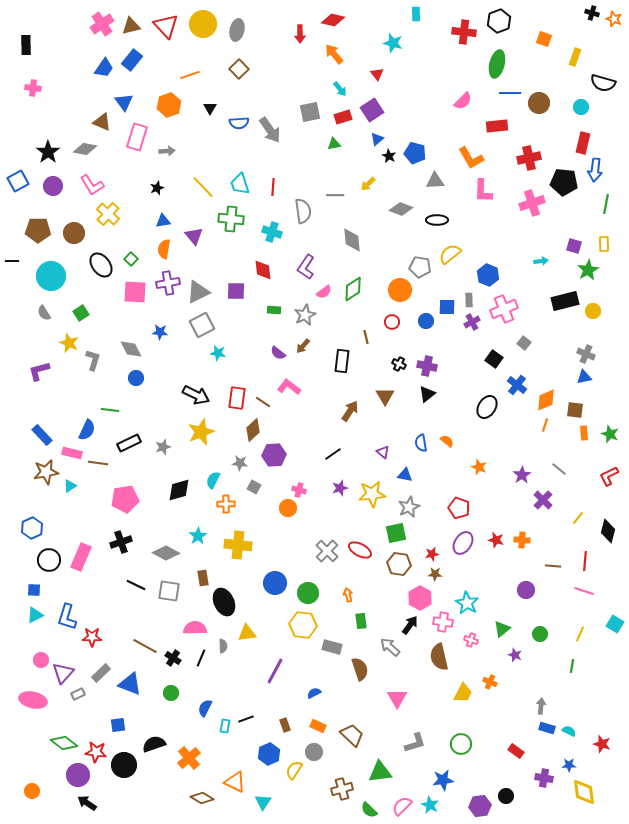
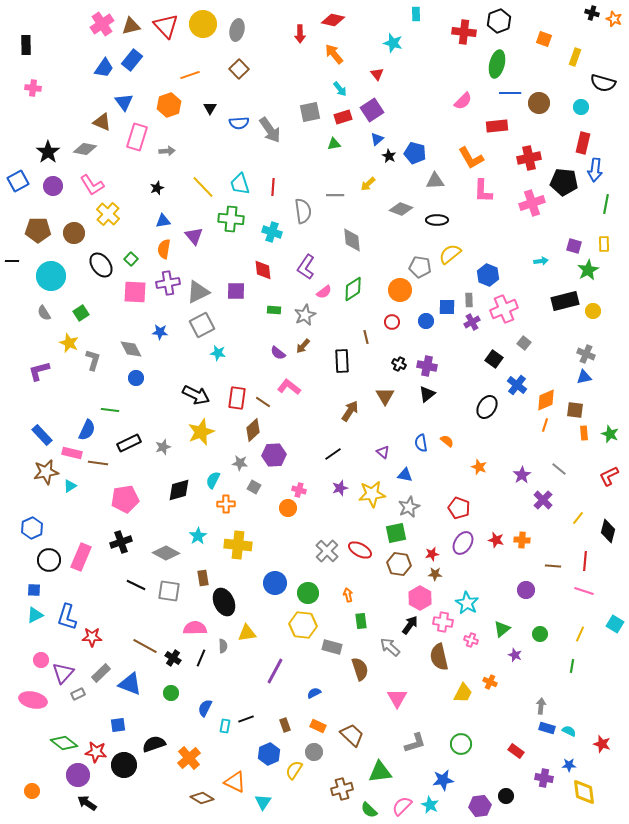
black rectangle at (342, 361): rotated 10 degrees counterclockwise
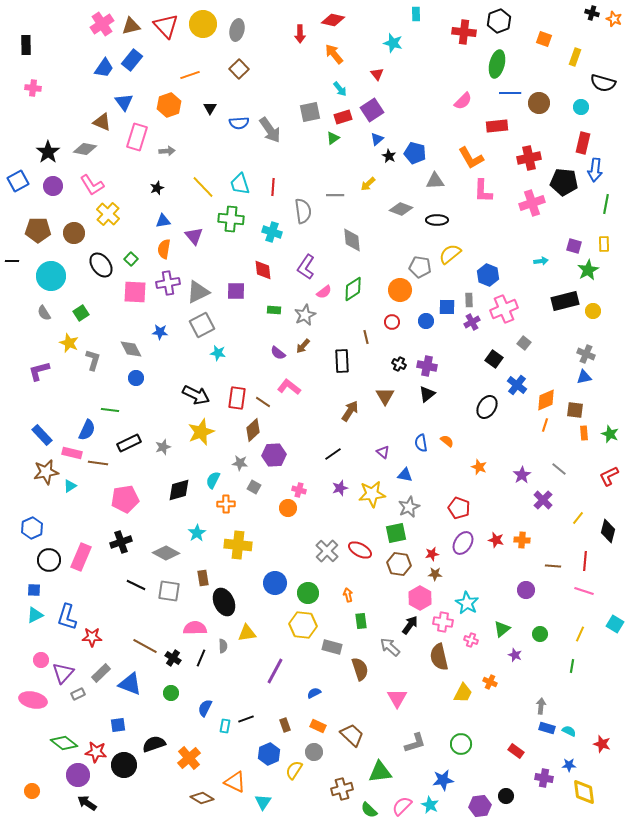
green triangle at (334, 144): moved 1 px left, 6 px up; rotated 24 degrees counterclockwise
cyan star at (198, 536): moved 1 px left, 3 px up
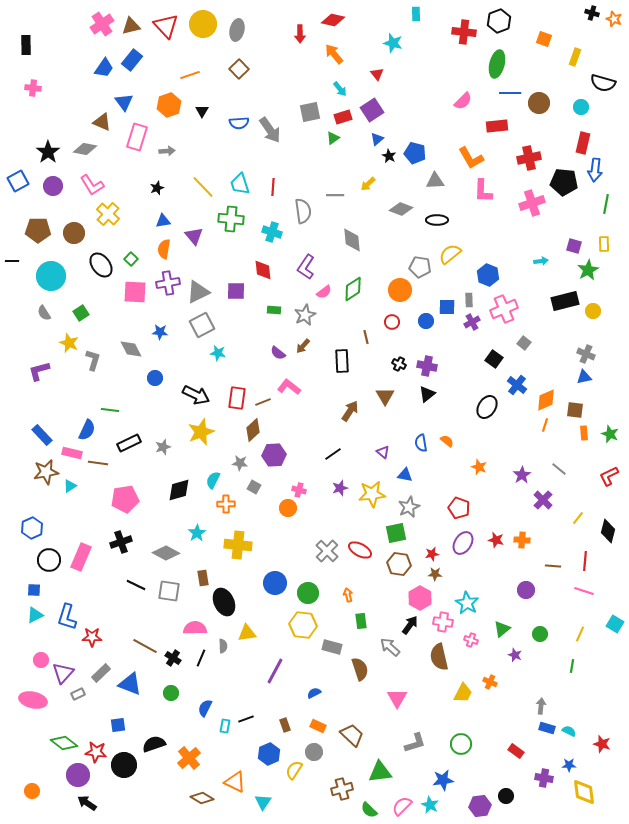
black triangle at (210, 108): moved 8 px left, 3 px down
blue circle at (136, 378): moved 19 px right
brown line at (263, 402): rotated 56 degrees counterclockwise
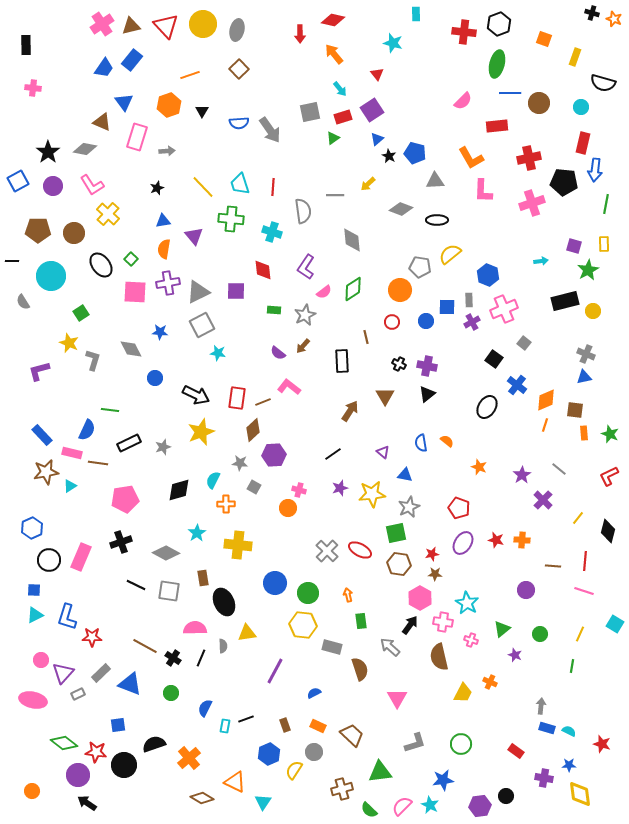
black hexagon at (499, 21): moved 3 px down
gray semicircle at (44, 313): moved 21 px left, 11 px up
yellow diamond at (584, 792): moved 4 px left, 2 px down
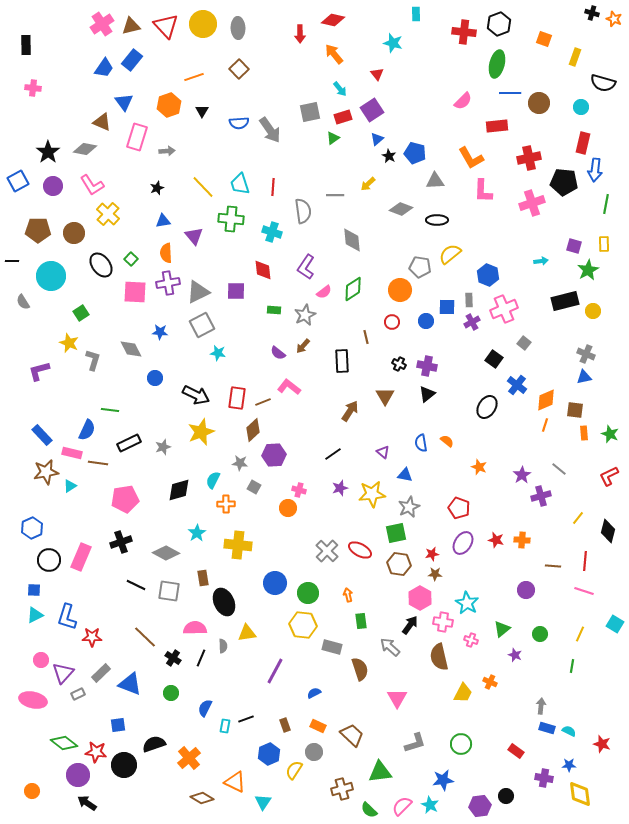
gray ellipse at (237, 30): moved 1 px right, 2 px up; rotated 15 degrees counterclockwise
orange line at (190, 75): moved 4 px right, 2 px down
orange semicircle at (164, 249): moved 2 px right, 4 px down; rotated 12 degrees counterclockwise
purple cross at (543, 500): moved 2 px left, 4 px up; rotated 30 degrees clockwise
brown line at (145, 646): moved 9 px up; rotated 15 degrees clockwise
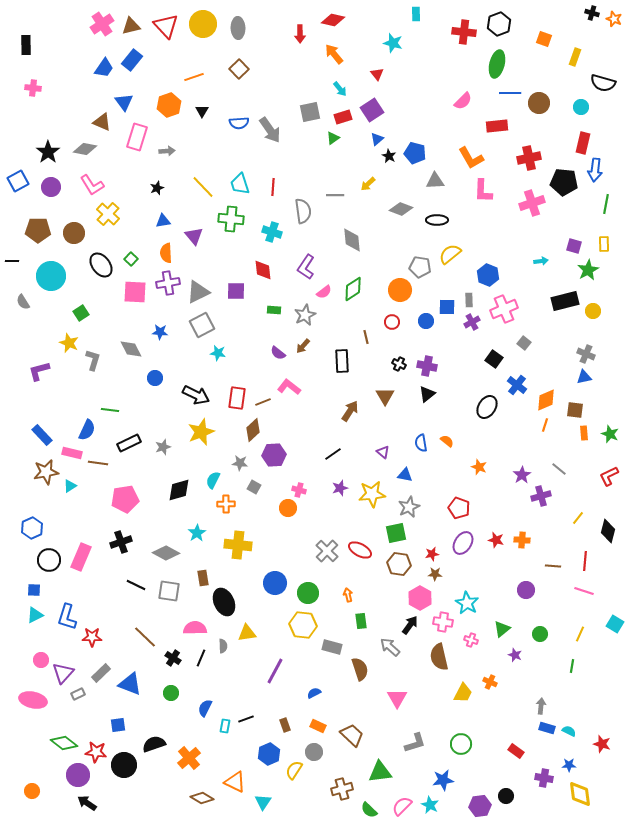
purple circle at (53, 186): moved 2 px left, 1 px down
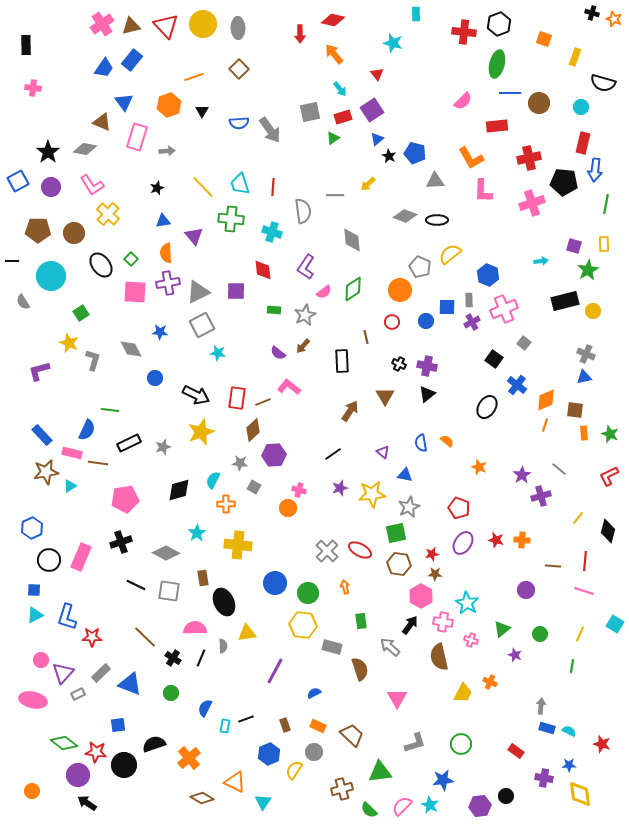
gray diamond at (401, 209): moved 4 px right, 7 px down
gray pentagon at (420, 267): rotated 15 degrees clockwise
orange arrow at (348, 595): moved 3 px left, 8 px up
pink hexagon at (420, 598): moved 1 px right, 2 px up
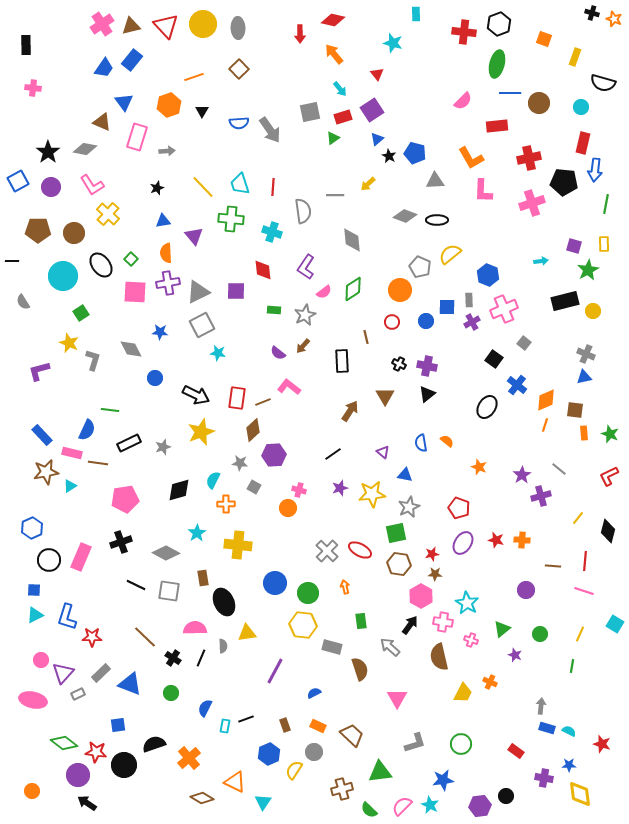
cyan circle at (51, 276): moved 12 px right
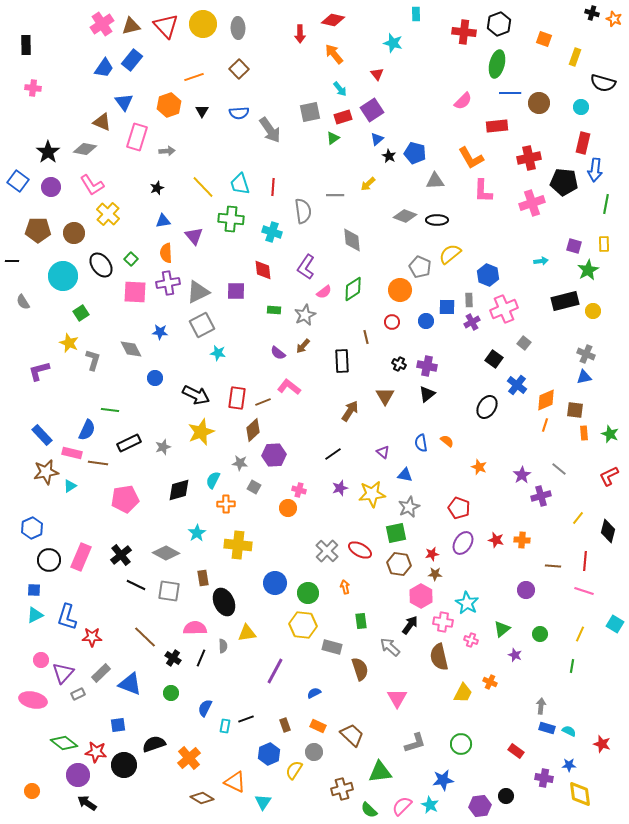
blue semicircle at (239, 123): moved 10 px up
blue square at (18, 181): rotated 25 degrees counterclockwise
black cross at (121, 542): moved 13 px down; rotated 20 degrees counterclockwise
